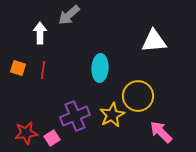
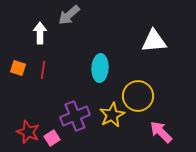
red star: moved 2 px right, 1 px up; rotated 30 degrees clockwise
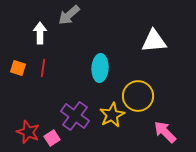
red line: moved 2 px up
purple cross: rotated 32 degrees counterclockwise
pink arrow: moved 4 px right
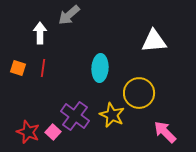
yellow circle: moved 1 px right, 3 px up
yellow star: rotated 20 degrees counterclockwise
pink square: moved 1 px right, 6 px up; rotated 14 degrees counterclockwise
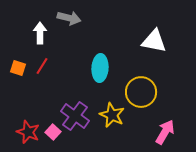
gray arrow: moved 3 px down; rotated 125 degrees counterclockwise
white triangle: rotated 16 degrees clockwise
red line: moved 1 px left, 2 px up; rotated 24 degrees clockwise
yellow circle: moved 2 px right, 1 px up
pink arrow: rotated 75 degrees clockwise
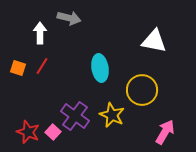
cyan ellipse: rotated 12 degrees counterclockwise
yellow circle: moved 1 px right, 2 px up
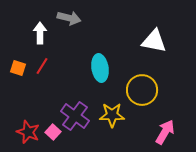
yellow star: rotated 25 degrees counterclockwise
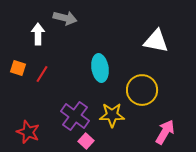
gray arrow: moved 4 px left
white arrow: moved 2 px left, 1 px down
white triangle: moved 2 px right
red line: moved 8 px down
pink square: moved 33 px right, 9 px down
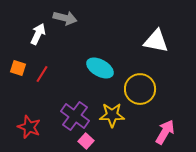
white arrow: rotated 25 degrees clockwise
cyan ellipse: rotated 52 degrees counterclockwise
yellow circle: moved 2 px left, 1 px up
red star: moved 1 px right, 5 px up
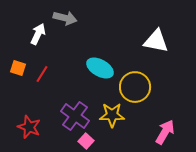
yellow circle: moved 5 px left, 2 px up
